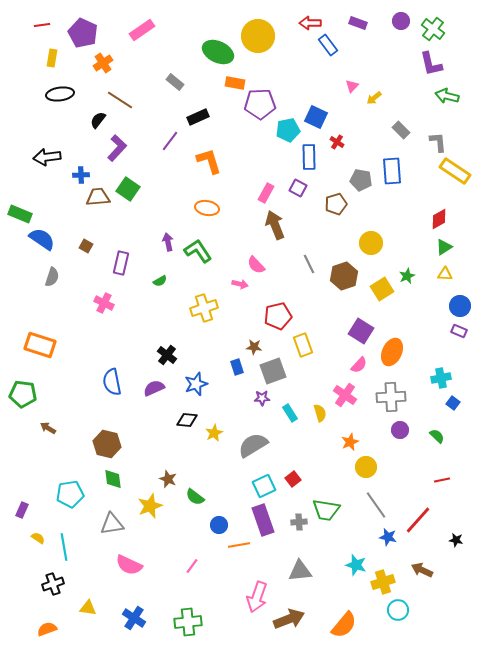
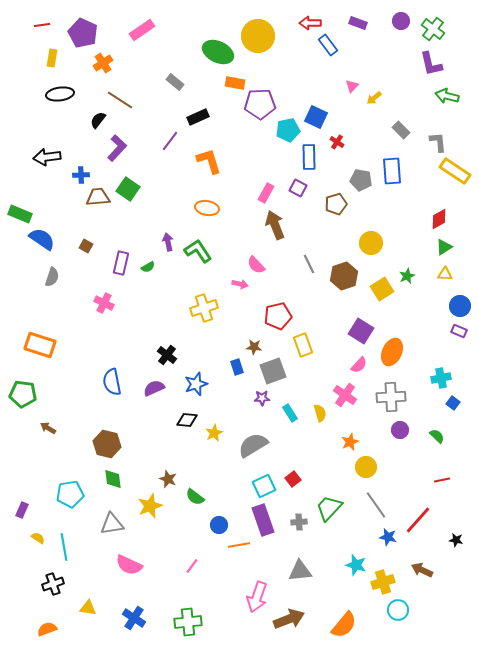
green semicircle at (160, 281): moved 12 px left, 14 px up
green trapezoid at (326, 510): moved 3 px right, 2 px up; rotated 124 degrees clockwise
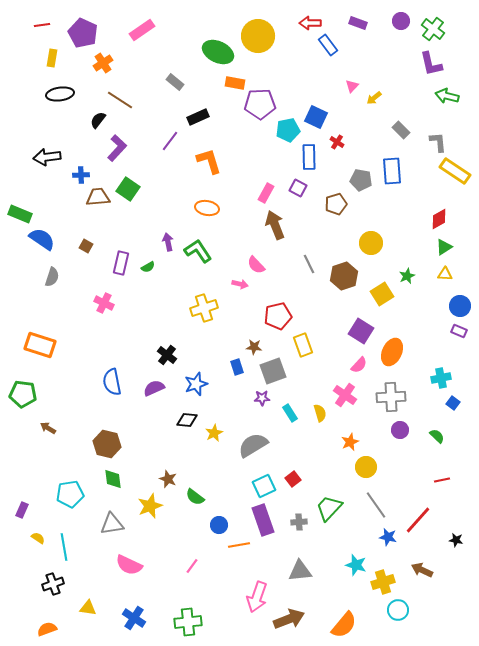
yellow square at (382, 289): moved 5 px down
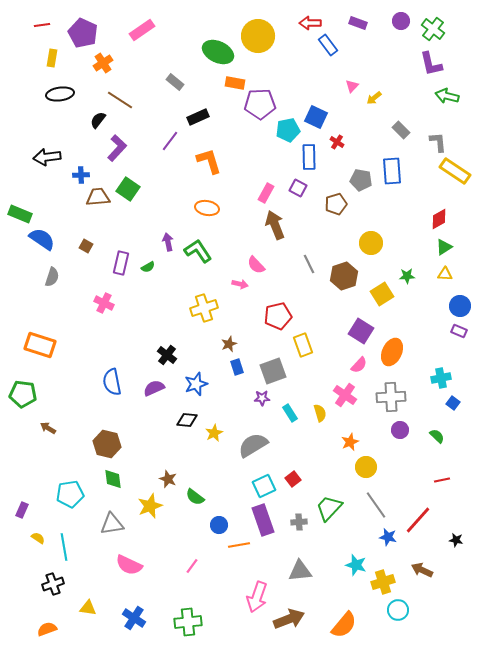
green star at (407, 276): rotated 21 degrees clockwise
brown star at (254, 347): moved 25 px left, 3 px up; rotated 28 degrees counterclockwise
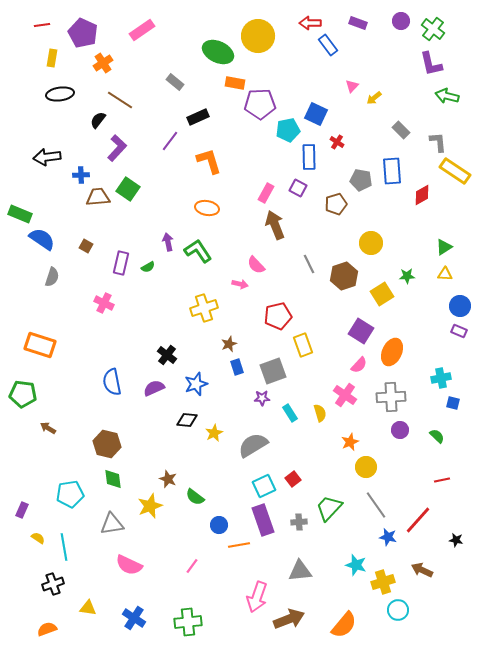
blue square at (316, 117): moved 3 px up
red diamond at (439, 219): moved 17 px left, 24 px up
blue square at (453, 403): rotated 24 degrees counterclockwise
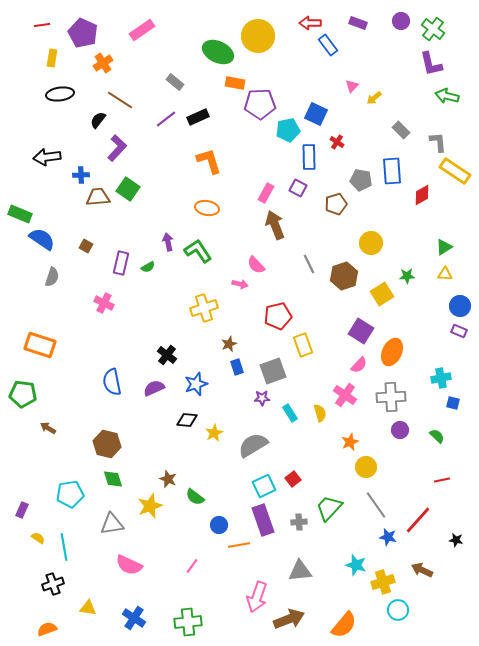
purple line at (170, 141): moved 4 px left, 22 px up; rotated 15 degrees clockwise
green diamond at (113, 479): rotated 10 degrees counterclockwise
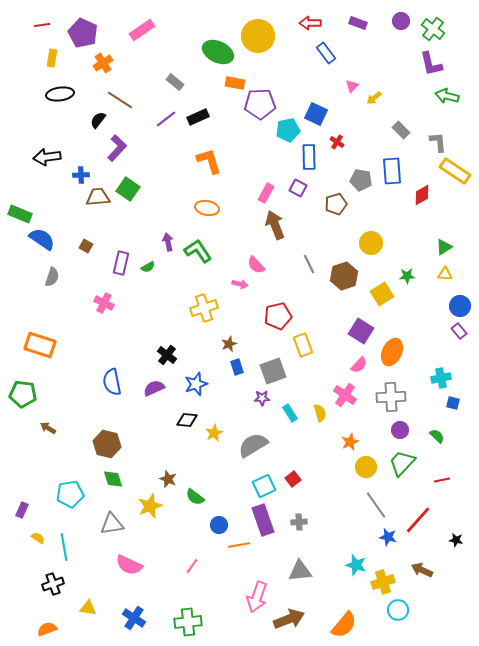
blue rectangle at (328, 45): moved 2 px left, 8 px down
purple rectangle at (459, 331): rotated 28 degrees clockwise
green trapezoid at (329, 508): moved 73 px right, 45 px up
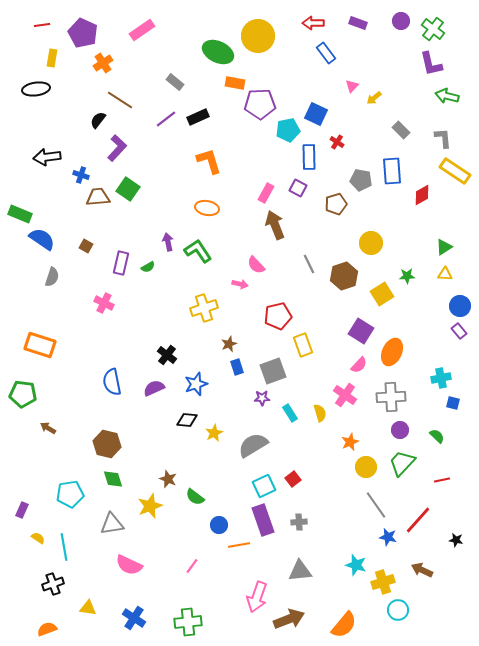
red arrow at (310, 23): moved 3 px right
black ellipse at (60, 94): moved 24 px left, 5 px up
gray L-shape at (438, 142): moved 5 px right, 4 px up
blue cross at (81, 175): rotated 21 degrees clockwise
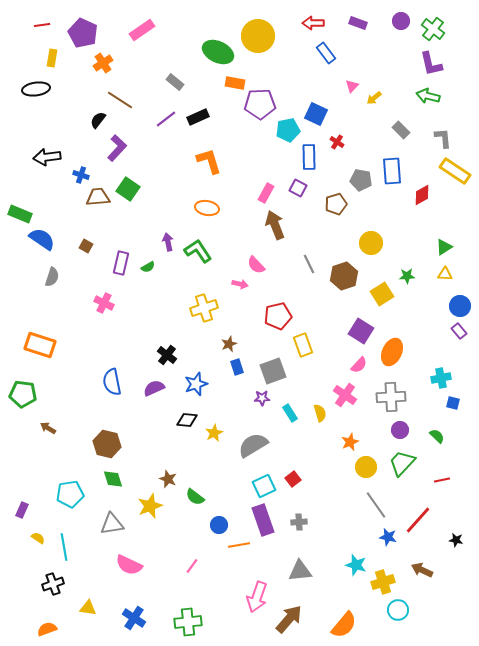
green arrow at (447, 96): moved 19 px left
brown arrow at (289, 619): rotated 28 degrees counterclockwise
